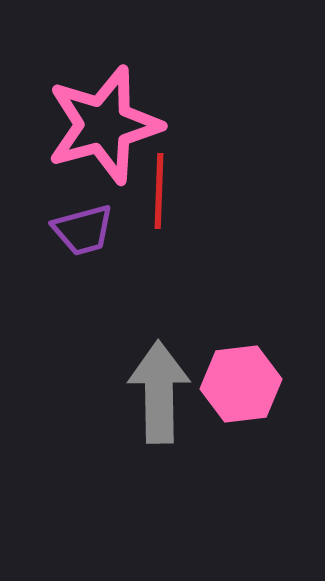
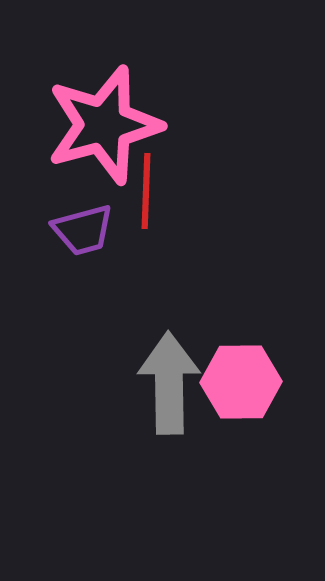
red line: moved 13 px left
pink hexagon: moved 2 px up; rotated 6 degrees clockwise
gray arrow: moved 10 px right, 9 px up
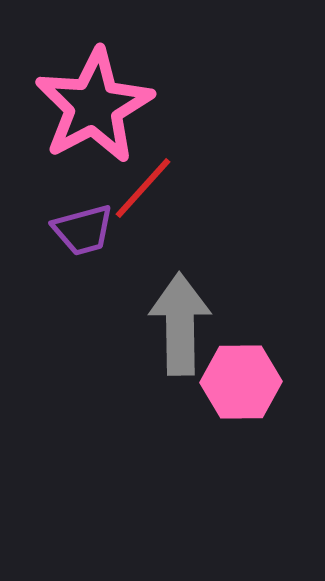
pink star: moved 10 px left, 19 px up; rotated 13 degrees counterclockwise
red line: moved 3 px left, 3 px up; rotated 40 degrees clockwise
gray arrow: moved 11 px right, 59 px up
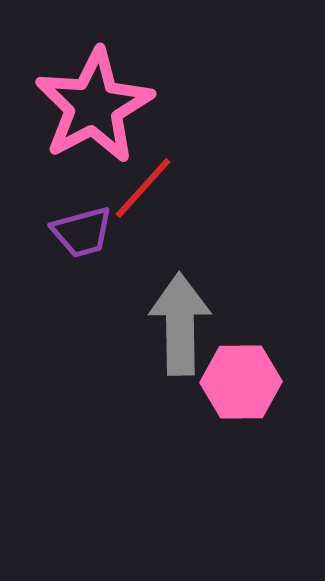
purple trapezoid: moved 1 px left, 2 px down
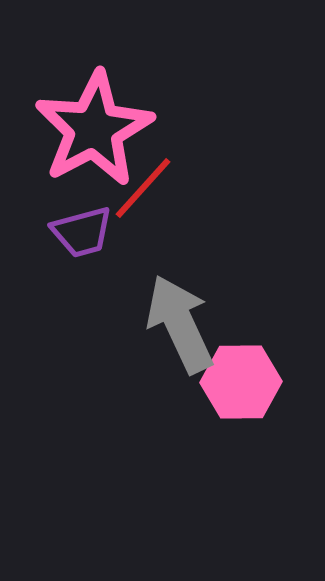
pink star: moved 23 px down
gray arrow: rotated 24 degrees counterclockwise
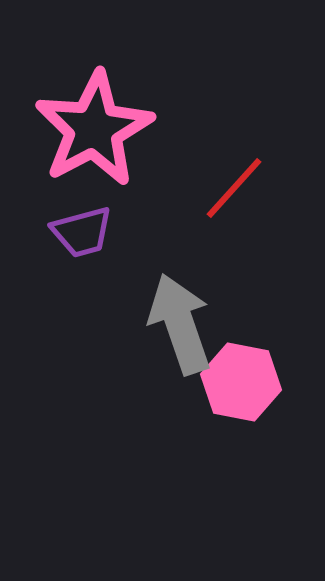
red line: moved 91 px right
gray arrow: rotated 6 degrees clockwise
pink hexagon: rotated 12 degrees clockwise
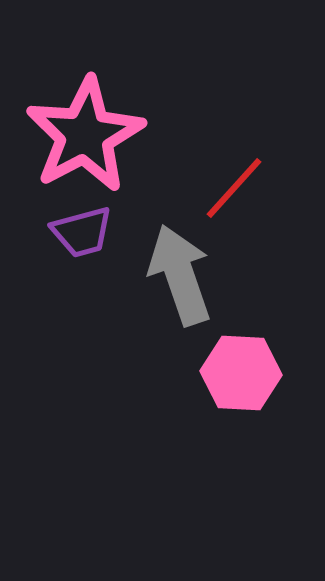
pink star: moved 9 px left, 6 px down
gray arrow: moved 49 px up
pink hexagon: moved 9 px up; rotated 8 degrees counterclockwise
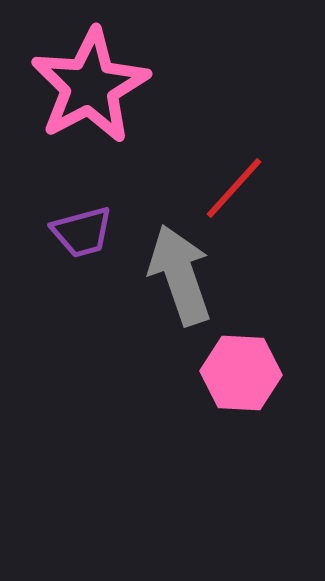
pink star: moved 5 px right, 49 px up
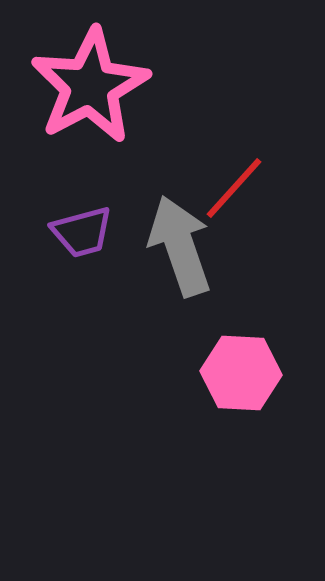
gray arrow: moved 29 px up
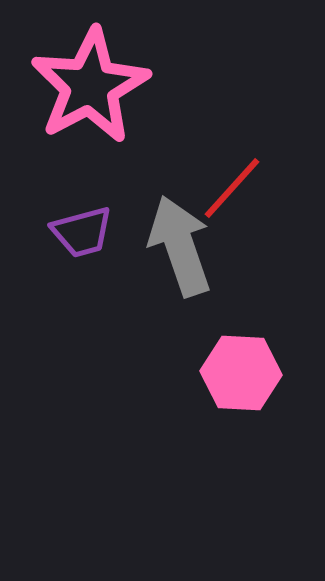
red line: moved 2 px left
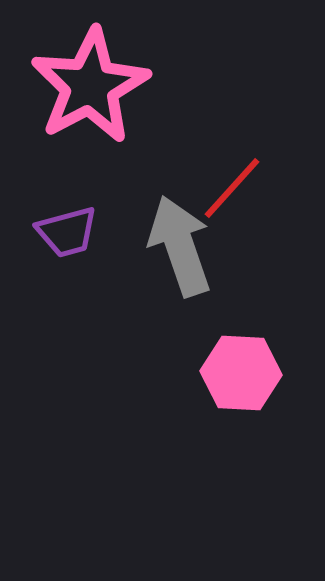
purple trapezoid: moved 15 px left
